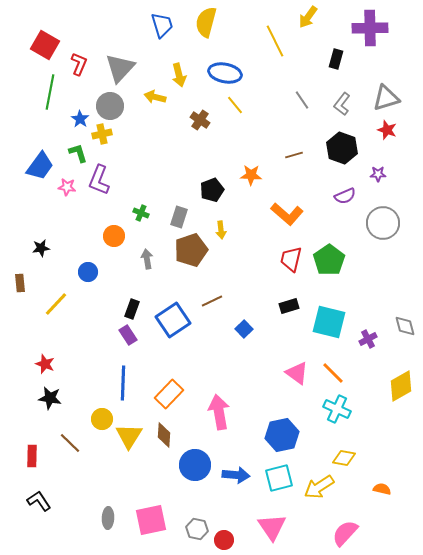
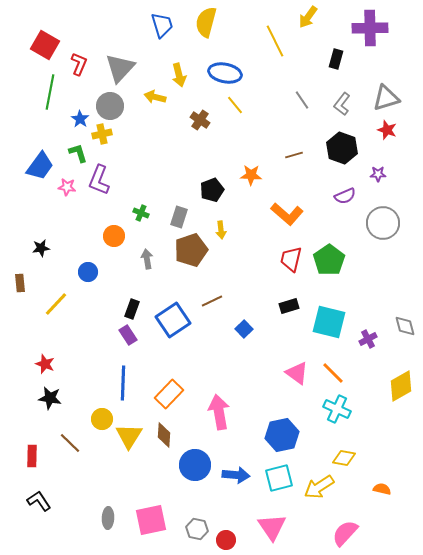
red circle at (224, 540): moved 2 px right
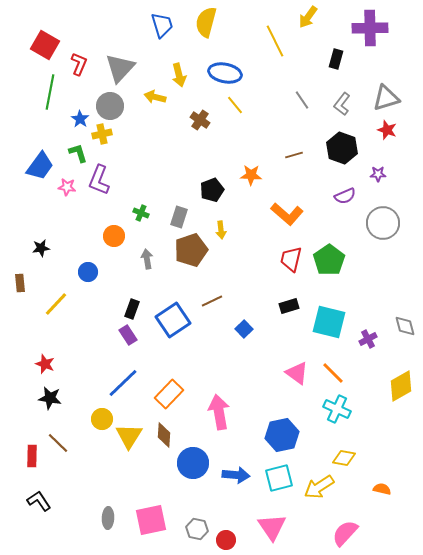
blue line at (123, 383): rotated 44 degrees clockwise
brown line at (70, 443): moved 12 px left
blue circle at (195, 465): moved 2 px left, 2 px up
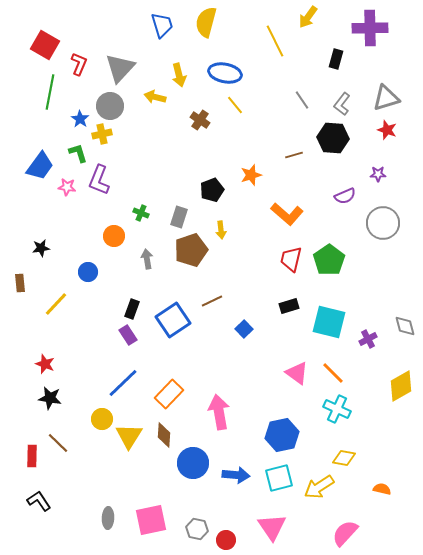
black hexagon at (342, 148): moved 9 px left, 10 px up; rotated 16 degrees counterclockwise
orange star at (251, 175): rotated 20 degrees counterclockwise
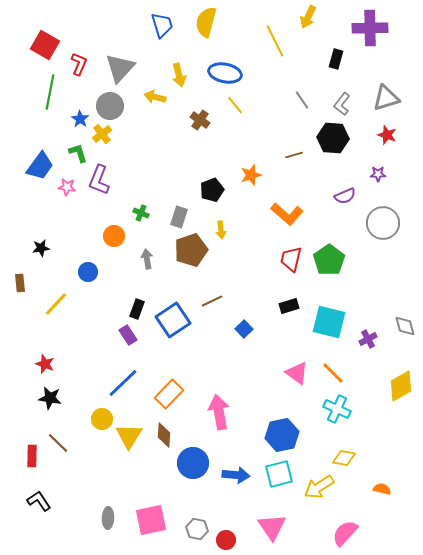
yellow arrow at (308, 17): rotated 10 degrees counterclockwise
red star at (387, 130): moved 5 px down
yellow cross at (102, 134): rotated 24 degrees counterclockwise
black rectangle at (132, 309): moved 5 px right
cyan square at (279, 478): moved 4 px up
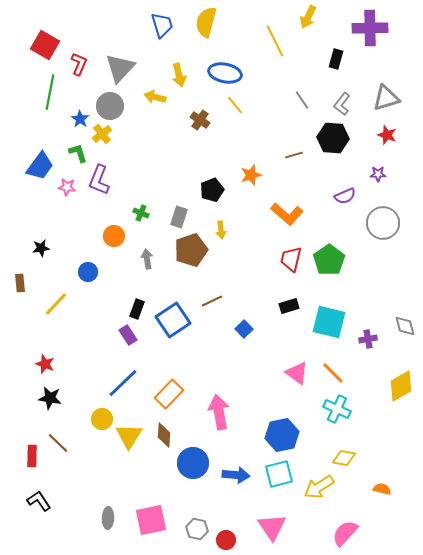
purple cross at (368, 339): rotated 18 degrees clockwise
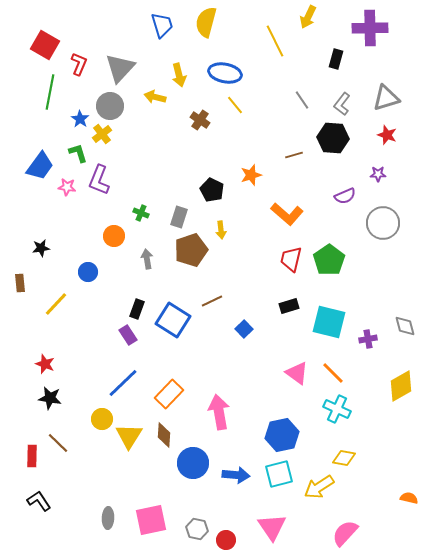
black pentagon at (212, 190): rotated 25 degrees counterclockwise
blue square at (173, 320): rotated 24 degrees counterclockwise
orange semicircle at (382, 489): moved 27 px right, 9 px down
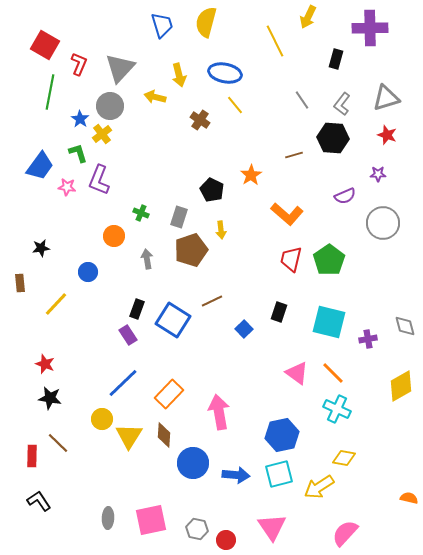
orange star at (251, 175): rotated 15 degrees counterclockwise
black rectangle at (289, 306): moved 10 px left, 6 px down; rotated 54 degrees counterclockwise
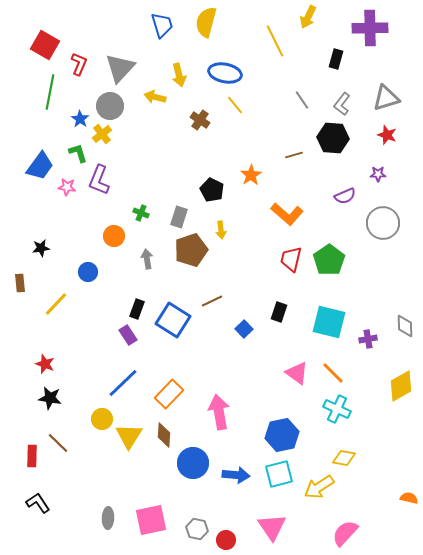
gray diamond at (405, 326): rotated 15 degrees clockwise
black L-shape at (39, 501): moved 1 px left, 2 px down
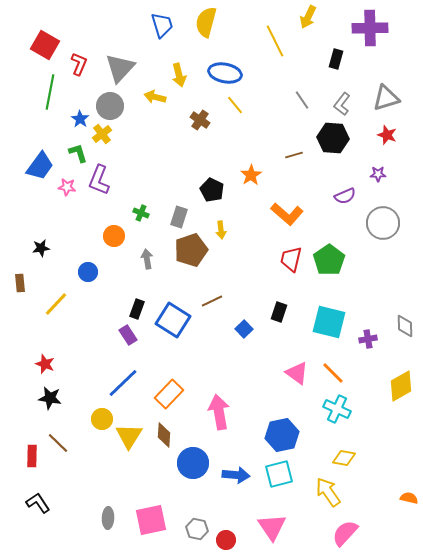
yellow arrow at (319, 487): moved 9 px right, 5 px down; rotated 88 degrees clockwise
